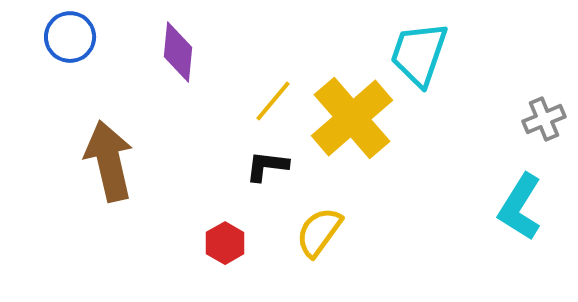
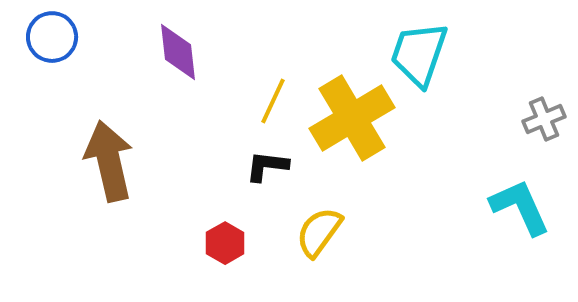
blue circle: moved 18 px left
purple diamond: rotated 12 degrees counterclockwise
yellow line: rotated 15 degrees counterclockwise
yellow cross: rotated 10 degrees clockwise
cyan L-shape: rotated 124 degrees clockwise
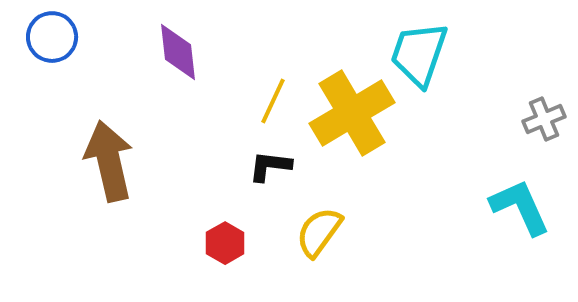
yellow cross: moved 5 px up
black L-shape: moved 3 px right
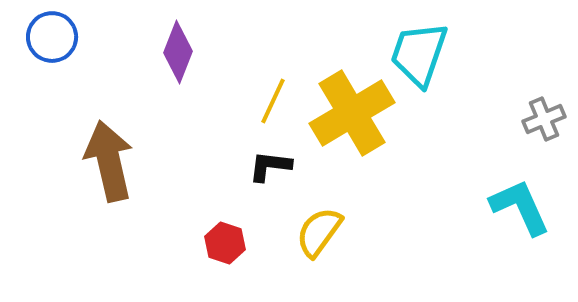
purple diamond: rotated 28 degrees clockwise
red hexagon: rotated 12 degrees counterclockwise
